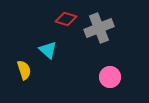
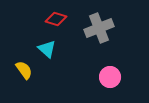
red diamond: moved 10 px left
cyan triangle: moved 1 px left, 1 px up
yellow semicircle: rotated 18 degrees counterclockwise
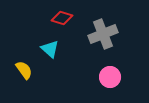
red diamond: moved 6 px right, 1 px up
gray cross: moved 4 px right, 6 px down
cyan triangle: moved 3 px right
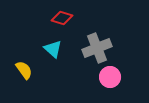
gray cross: moved 6 px left, 14 px down
cyan triangle: moved 3 px right
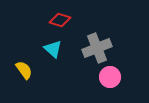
red diamond: moved 2 px left, 2 px down
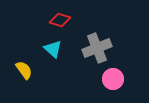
pink circle: moved 3 px right, 2 px down
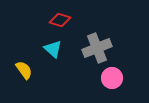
pink circle: moved 1 px left, 1 px up
